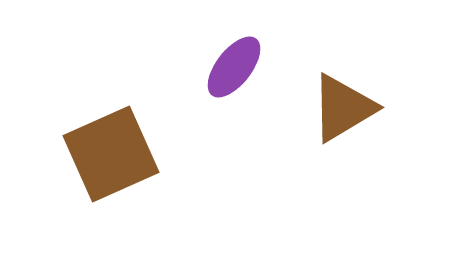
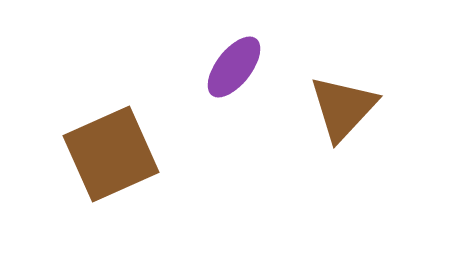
brown triangle: rotated 16 degrees counterclockwise
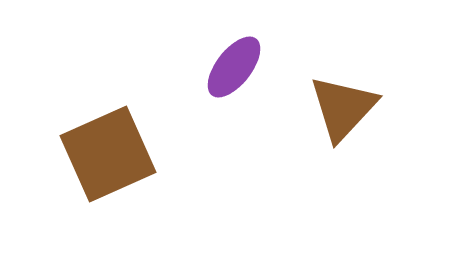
brown square: moved 3 px left
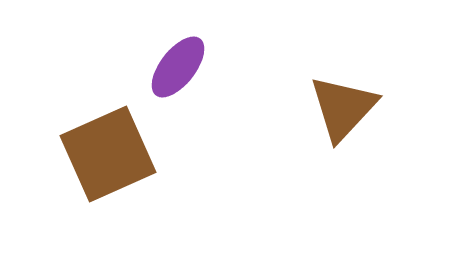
purple ellipse: moved 56 px left
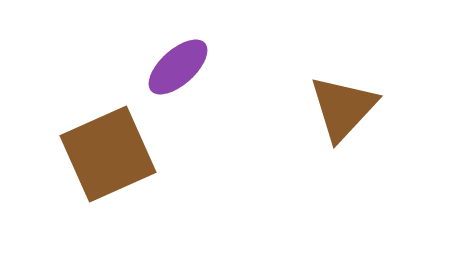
purple ellipse: rotated 10 degrees clockwise
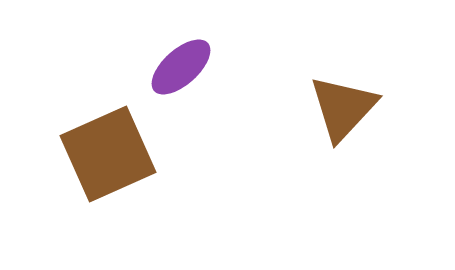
purple ellipse: moved 3 px right
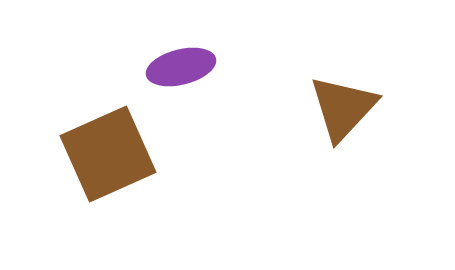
purple ellipse: rotated 28 degrees clockwise
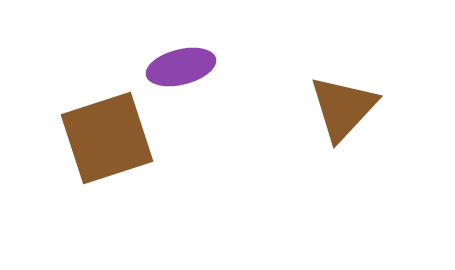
brown square: moved 1 px left, 16 px up; rotated 6 degrees clockwise
